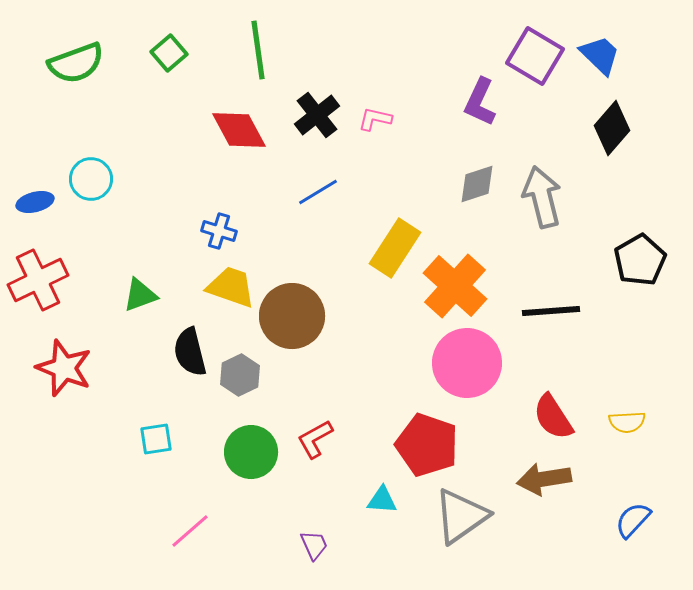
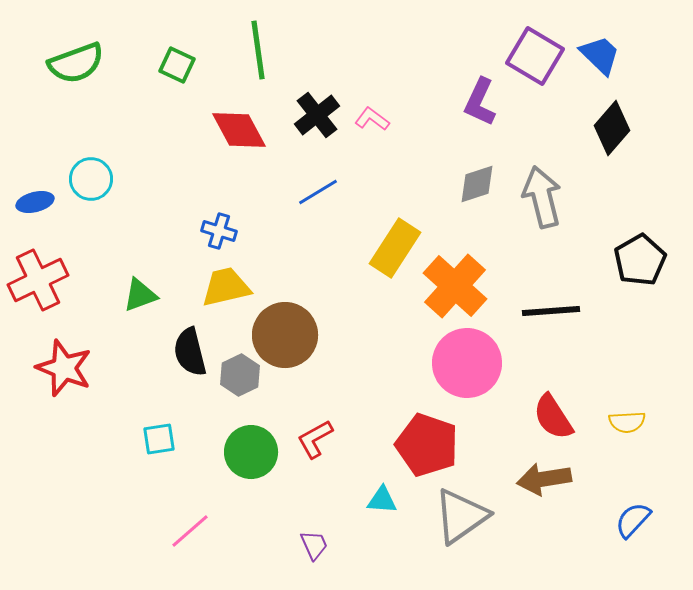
green square: moved 8 px right, 12 px down; rotated 24 degrees counterclockwise
pink L-shape: moved 3 px left; rotated 24 degrees clockwise
yellow trapezoid: moved 5 px left; rotated 32 degrees counterclockwise
brown circle: moved 7 px left, 19 px down
cyan square: moved 3 px right
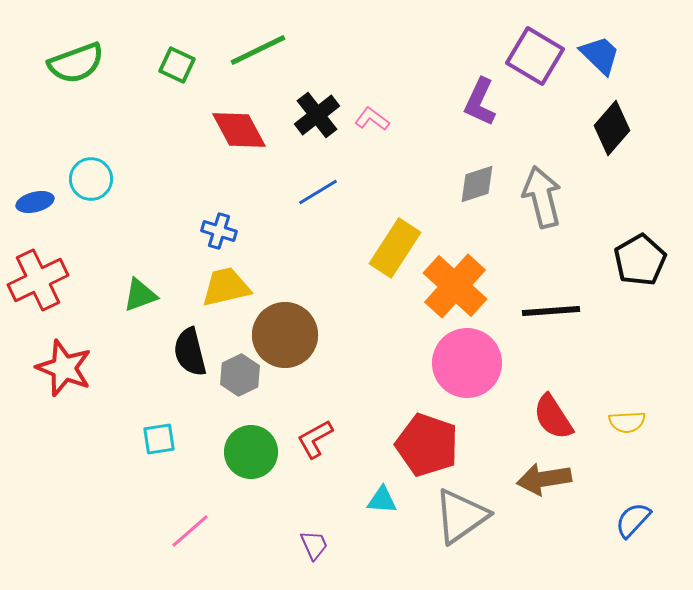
green line: rotated 72 degrees clockwise
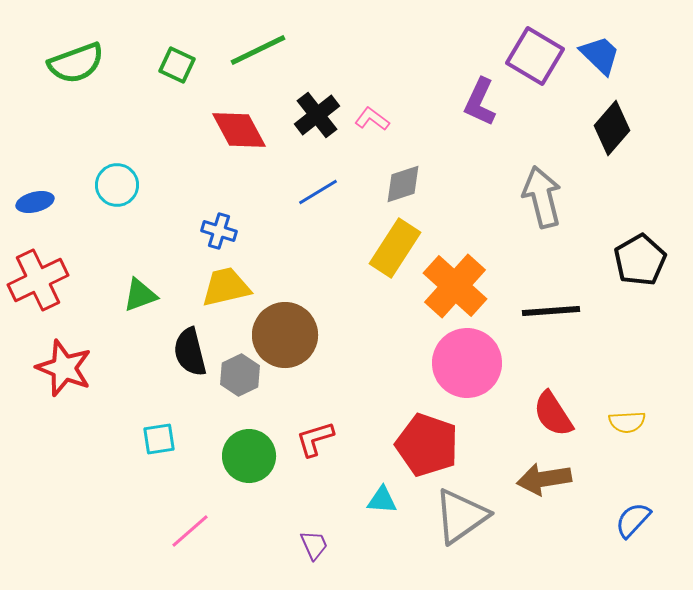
cyan circle: moved 26 px right, 6 px down
gray diamond: moved 74 px left
red semicircle: moved 3 px up
red L-shape: rotated 12 degrees clockwise
green circle: moved 2 px left, 4 px down
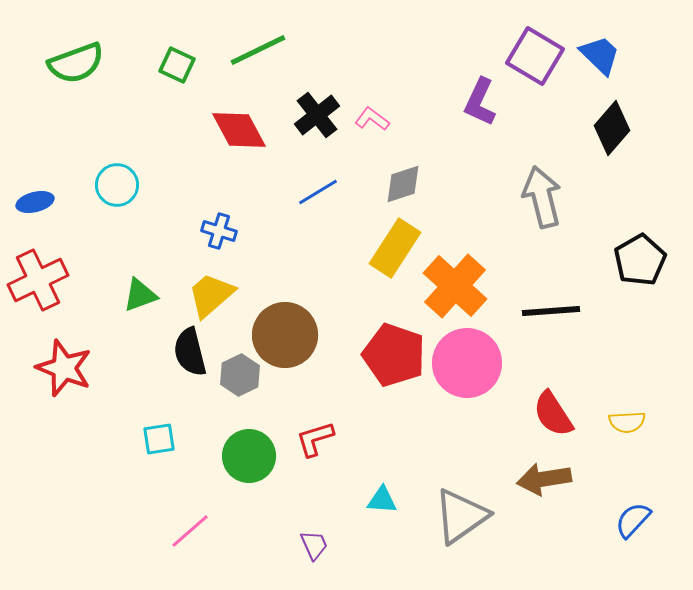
yellow trapezoid: moved 15 px left, 8 px down; rotated 28 degrees counterclockwise
red pentagon: moved 33 px left, 90 px up
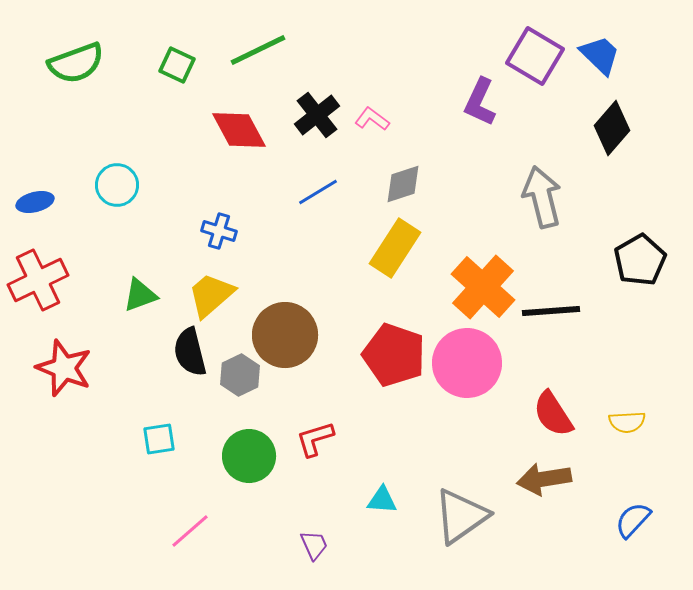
orange cross: moved 28 px right, 1 px down
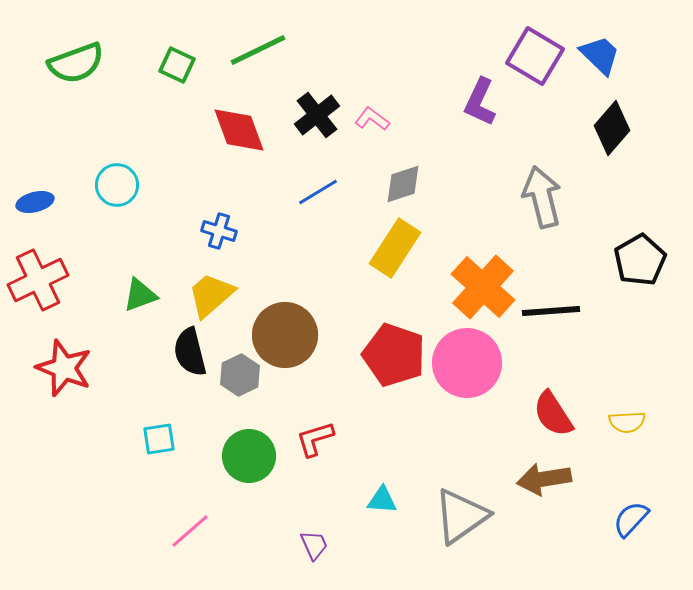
red diamond: rotated 8 degrees clockwise
blue semicircle: moved 2 px left, 1 px up
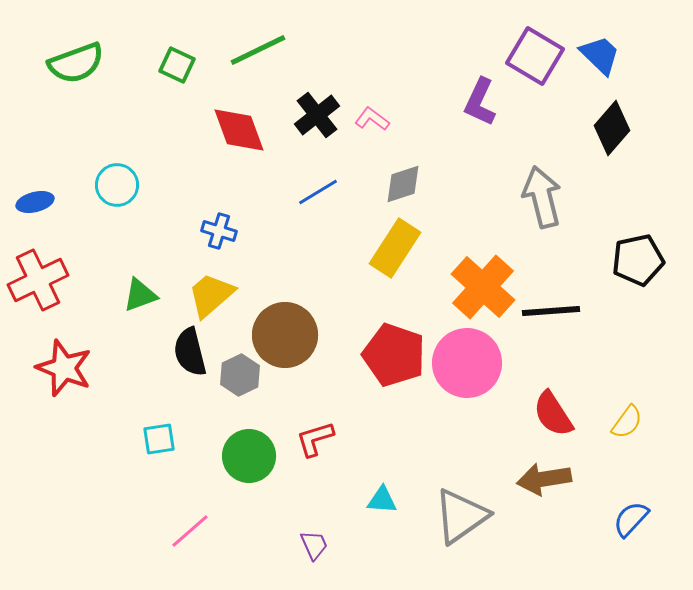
black pentagon: moved 2 px left; rotated 18 degrees clockwise
yellow semicircle: rotated 51 degrees counterclockwise
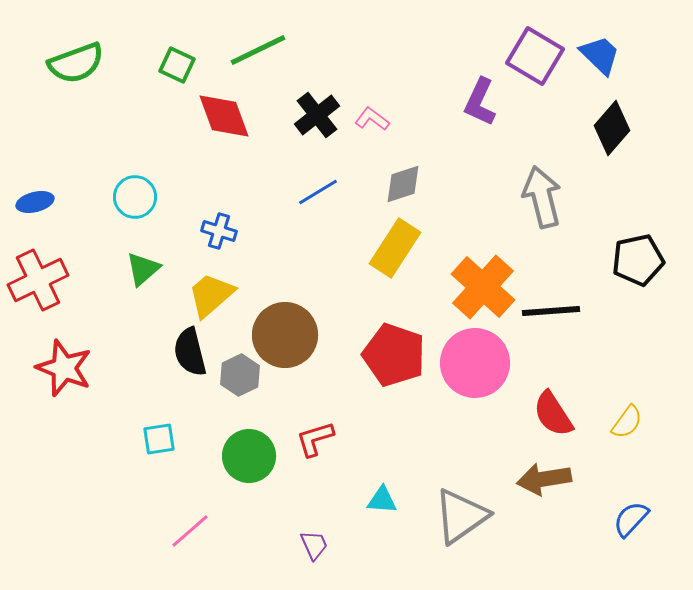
red diamond: moved 15 px left, 14 px up
cyan circle: moved 18 px right, 12 px down
green triangle: moved 3 px right, 26 px up; rotated 21 degrees counterclockwise
pink circle: moved 8 px right
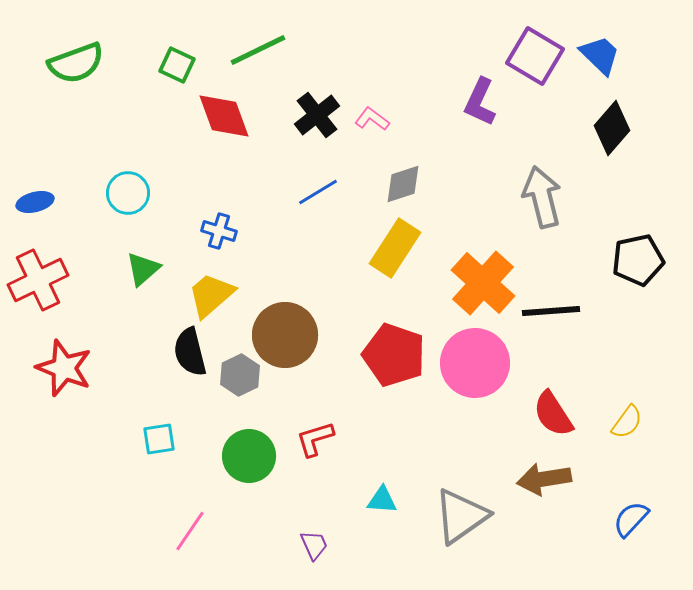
cyan circle: moved 7 px left, 4 px up
orange cross: moved 4 px up
pink line: rotated 15 degrees counterclockwise
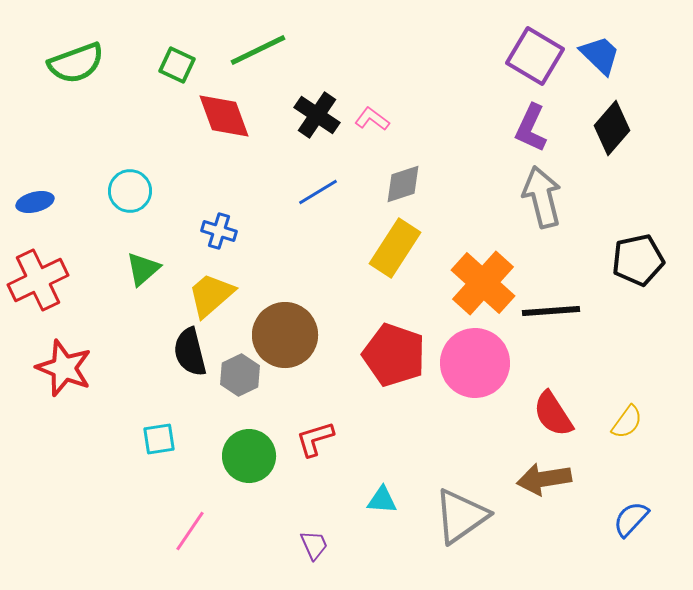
purple L-shape: moved 51 px right, 26 px down
black cross: rotated 18 degrees counterclockwise
cyan circle: moved 2 px right, 2 px up
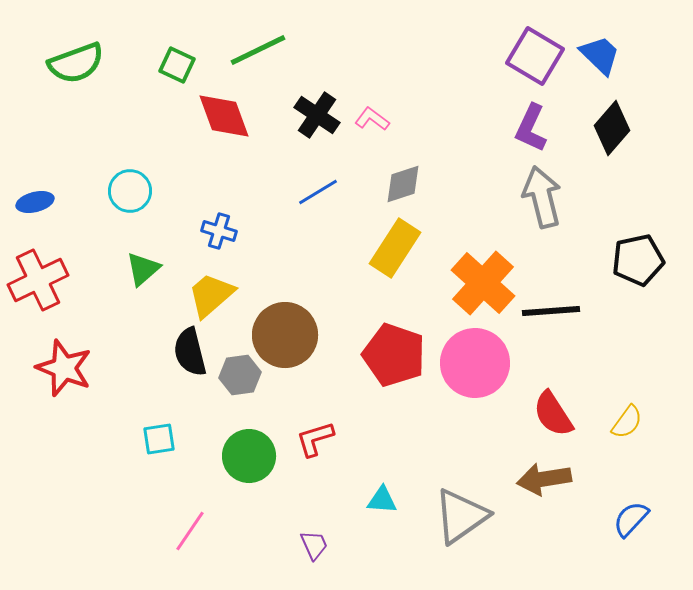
gray hexagon: rotated 18 degrees clockwise
